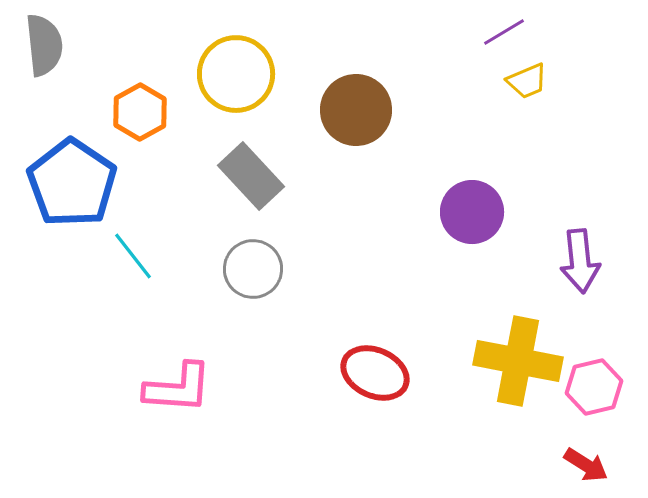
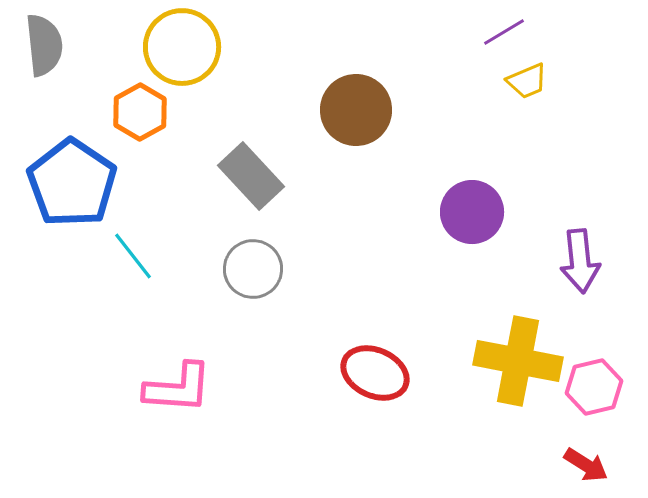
yellow circle: moved 54 px left, 27 px up
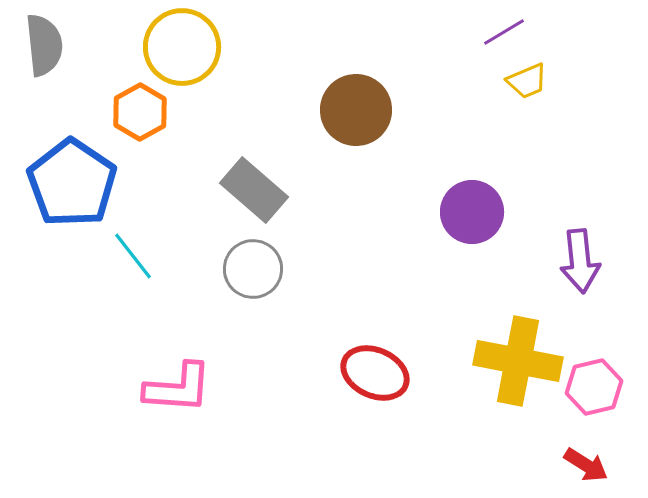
gray rectangle: moved 3 px right, 14 px down; rotated 6 degrees counterclockwise
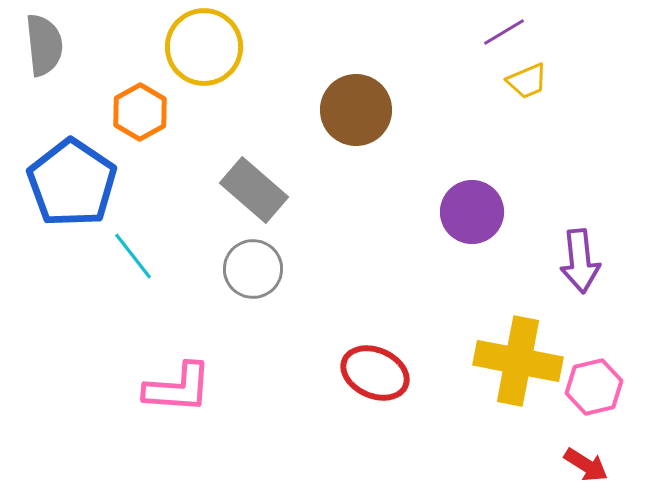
yellow circle: moved 22 px right
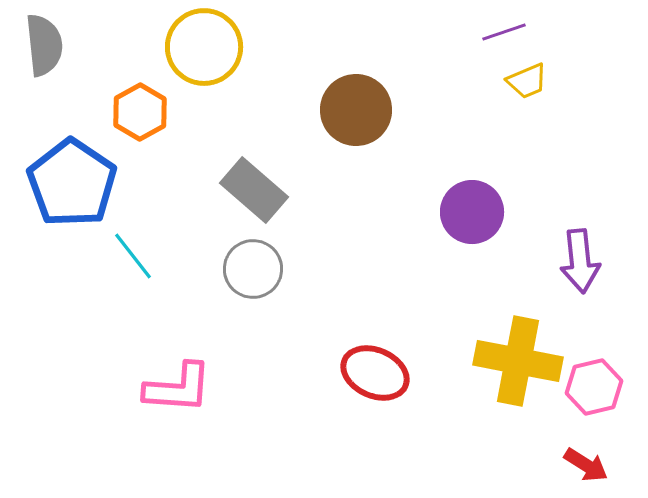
purple line: rotated 12 degrees clockwise
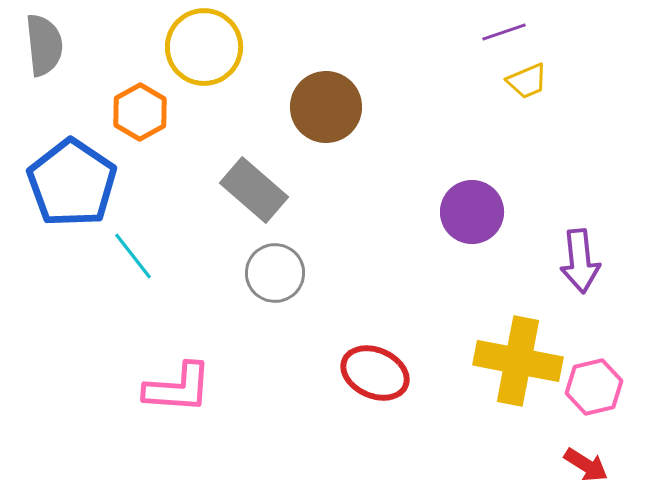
brown circle: moved 30 px left, 3 px up
gray circle: moved 22 px right, 4 px down
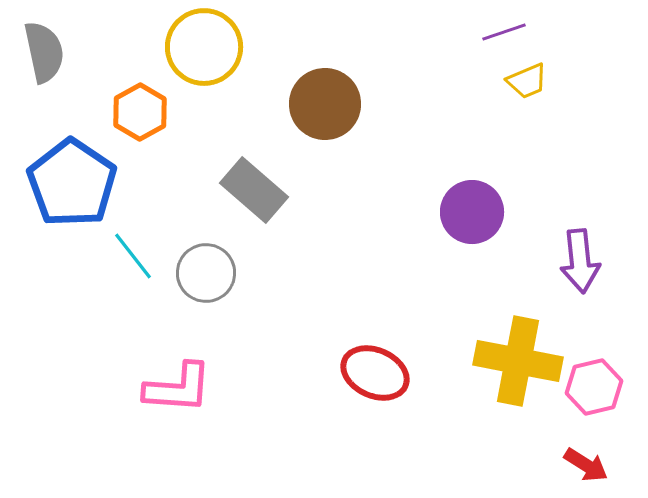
gray semicircle: moved 7 px down; rotated 6 degrees counterclockwise
brown circle: moved 1 px left, 3 px up
gray circle: moved 69 px left
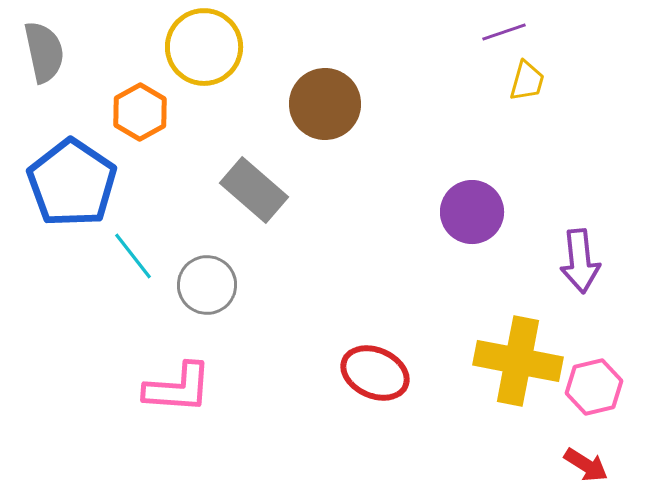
yellow trapezoid: rotated 51 degrees counterclockwise
gray circle: moved 1 px right, 12 px down
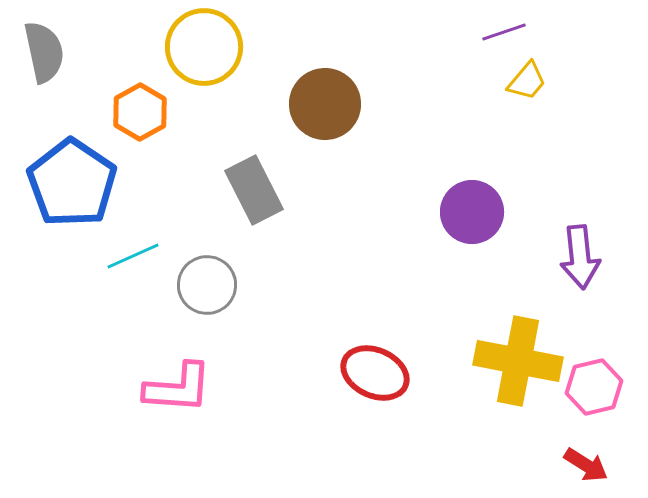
yellow trapezoid: rotated 24 degrees clockwise
gray rectangle: rotated 22 degrees clockwise
cyan line: rotated 76 degrees counterclockwise
purple arrow: moved 4 px up
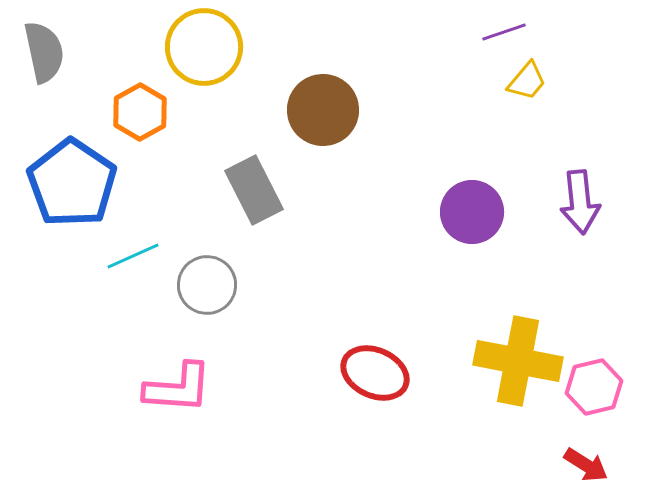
brown circle: moved 2 px left, 6 px down
purple arrow: moved 55 px up
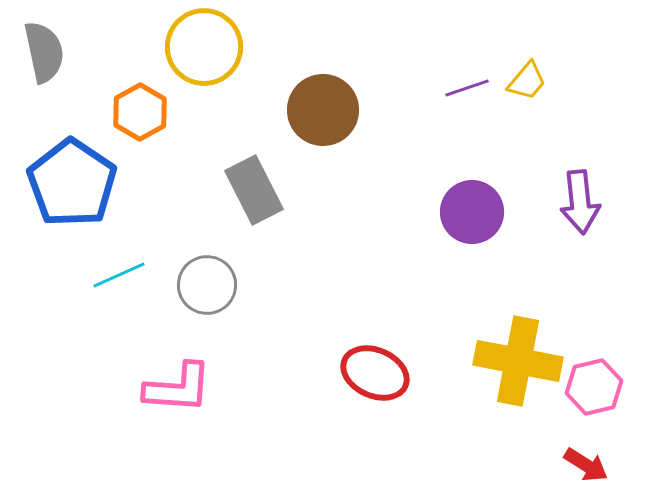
purple line: moved 37 px left, 56 px down
cyan line: moved 14 px left, 19 px down
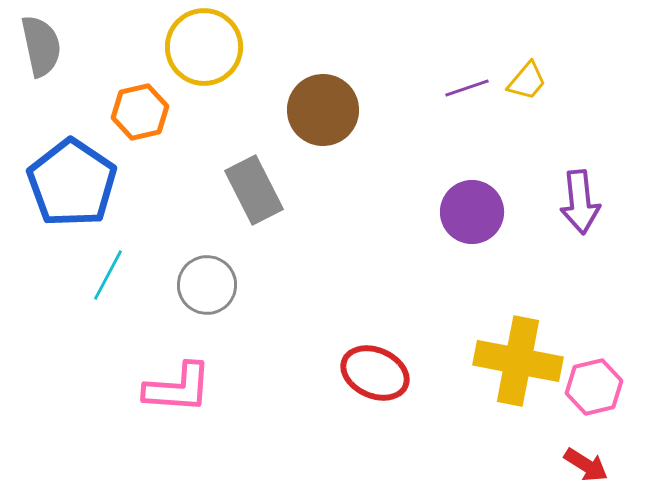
gray semicircle: moved 3 px left, 6 px up
orange hexagon: rotated 16 degrees clockwise
cyan line: moved 11 px left; rotated 38 degrees counterclockwise
